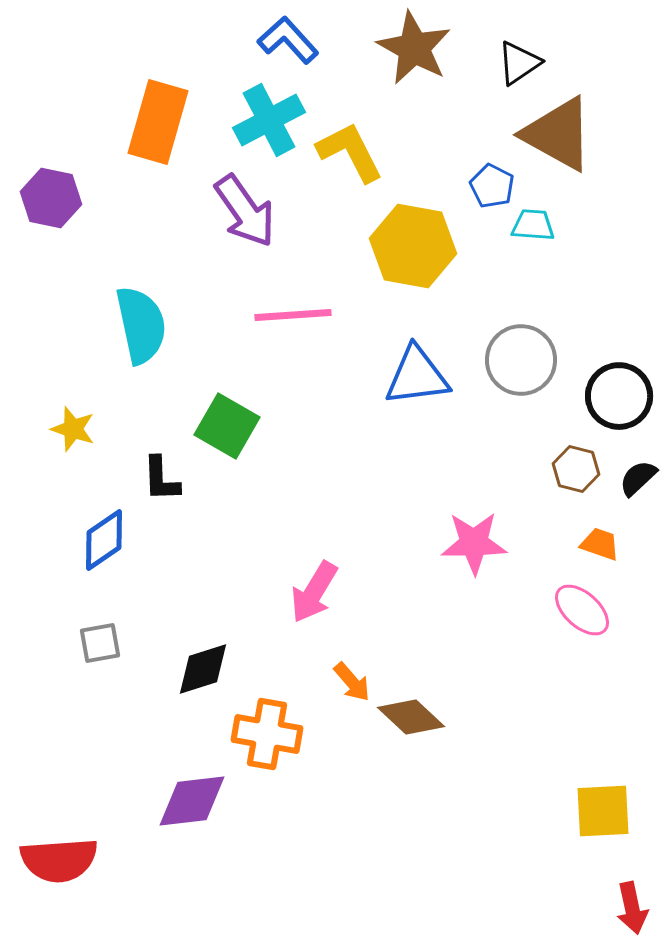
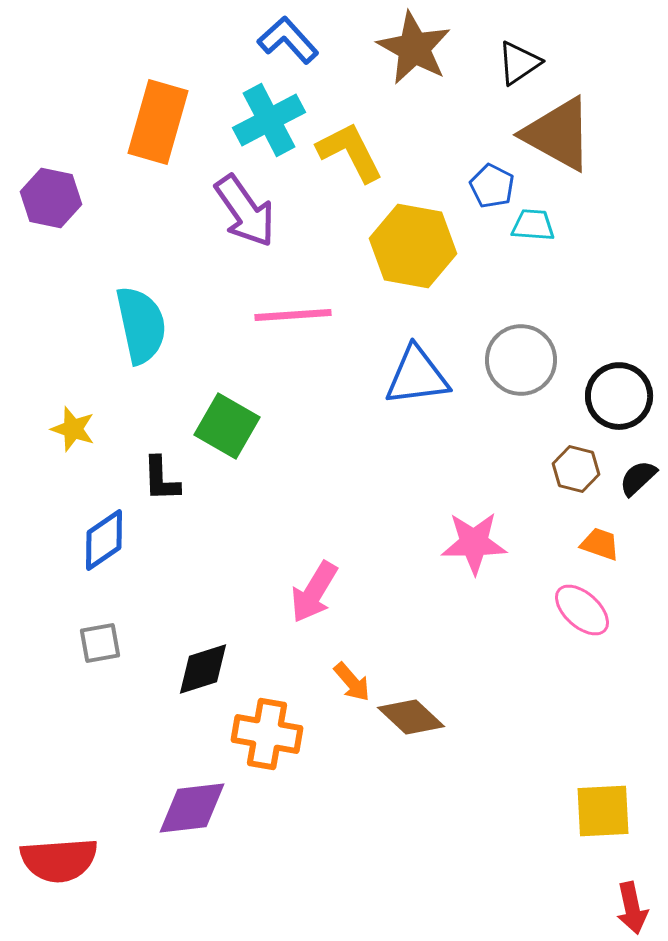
purple diamond: moved 7 px down
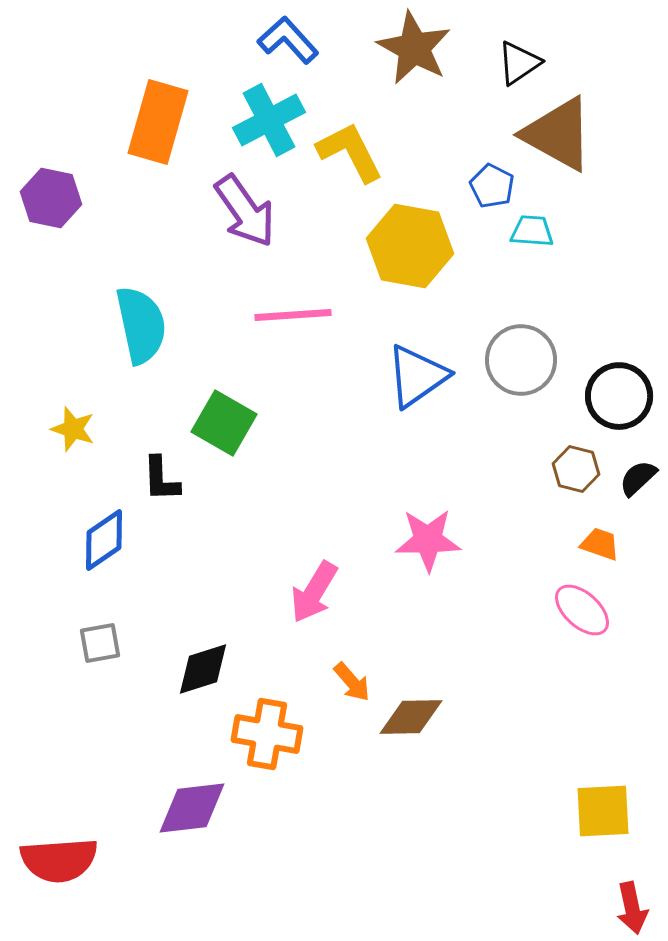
cyan trapezoid: moved 1 px left, 6 px down
yellow hexagon: moved 3 px left
blue triangle: rotated 28 degrees counterclockwise
green square: moved 3 px left, 3 px up
pink star: moved 46 px left, 3 px up
brown diamond: rotated 44 degrees counterclockwise
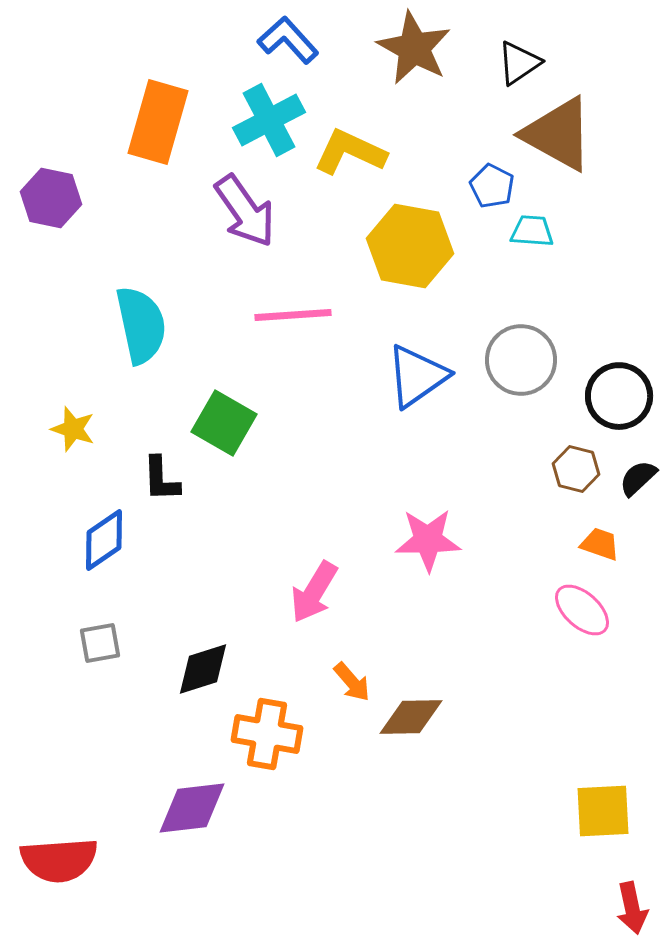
yellow L-shape: rotated 38 degrees counterclockwise
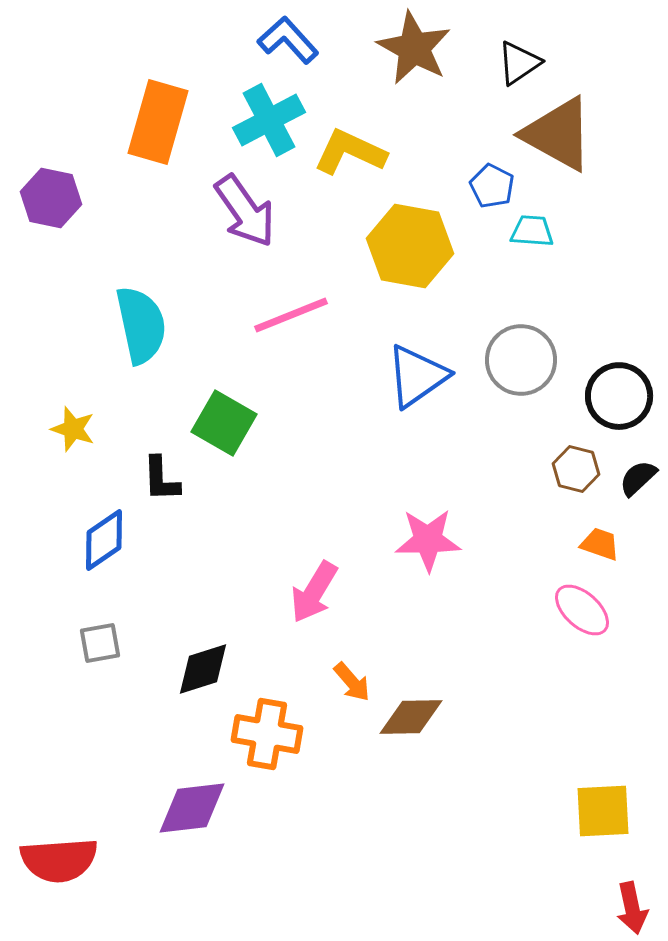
pink line: moved 2 px left; rotated 18 degrees counterclockwise
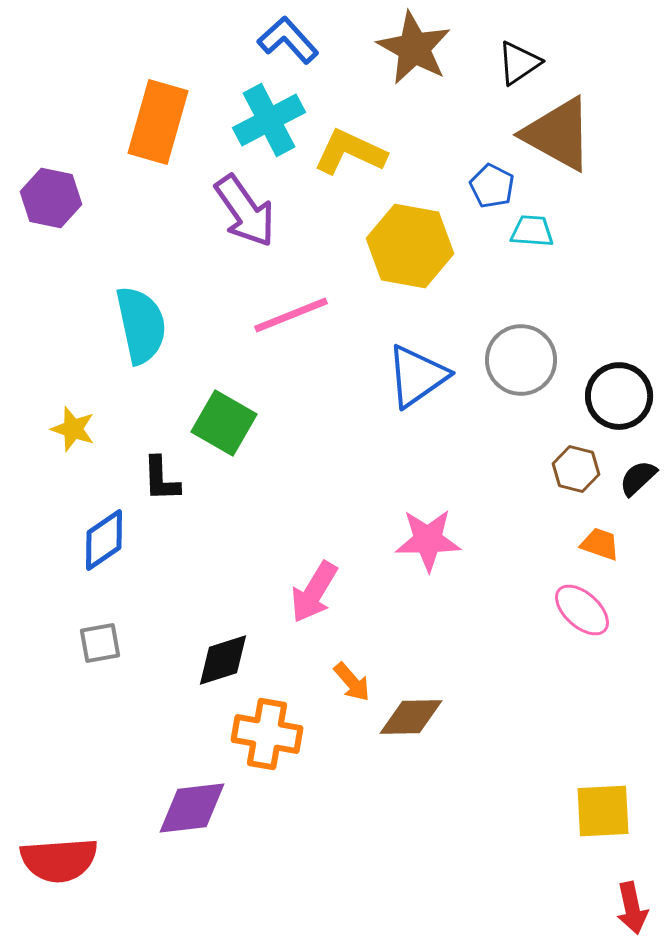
black diamond: moved 20 px right, 9 px up
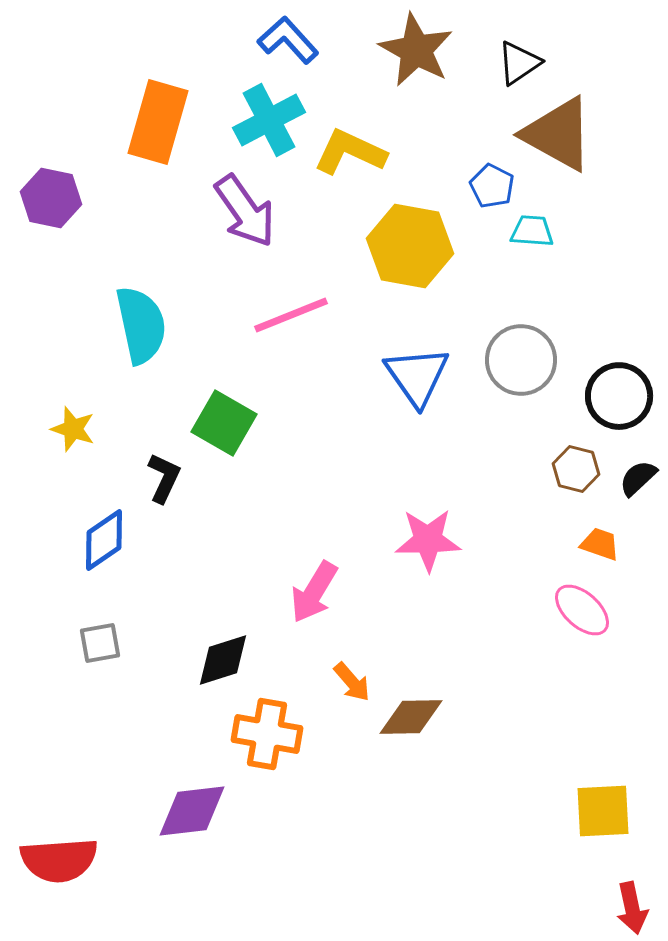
brown star: moved 2 px right, 2 px down
blue triangle: rotated 30 degrees counterclockwise
black L-shape: moved 3 px right, 1 px up; rotated 153 degrees counterclockwise
purple diamond: moved 3 px down
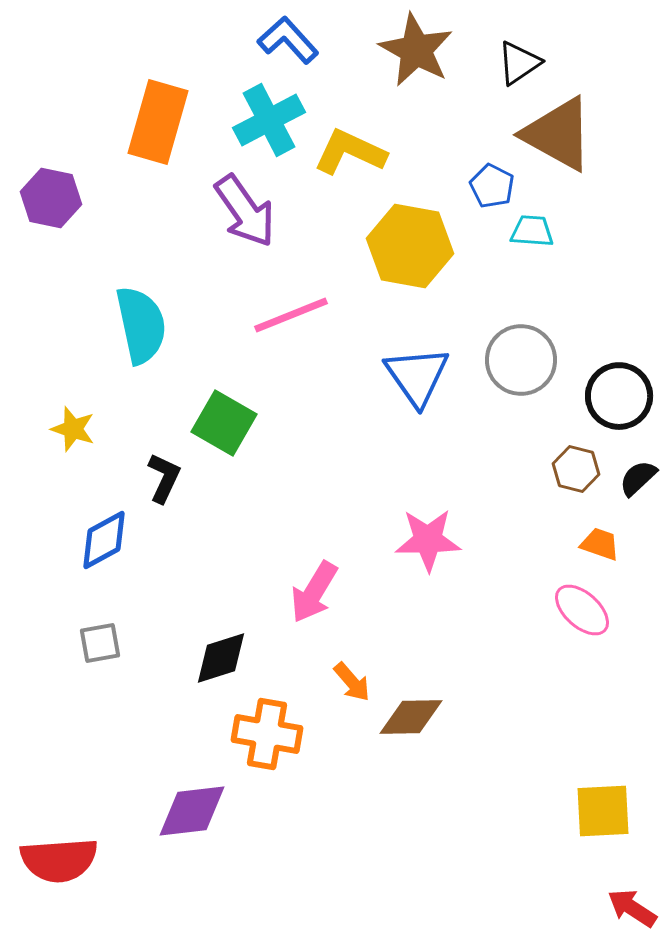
blue diamond: rotated 6 degrees clockwise
black diamond: moved 2 px left, 2 px up
red arrow: rotated 135 degrees clockwise
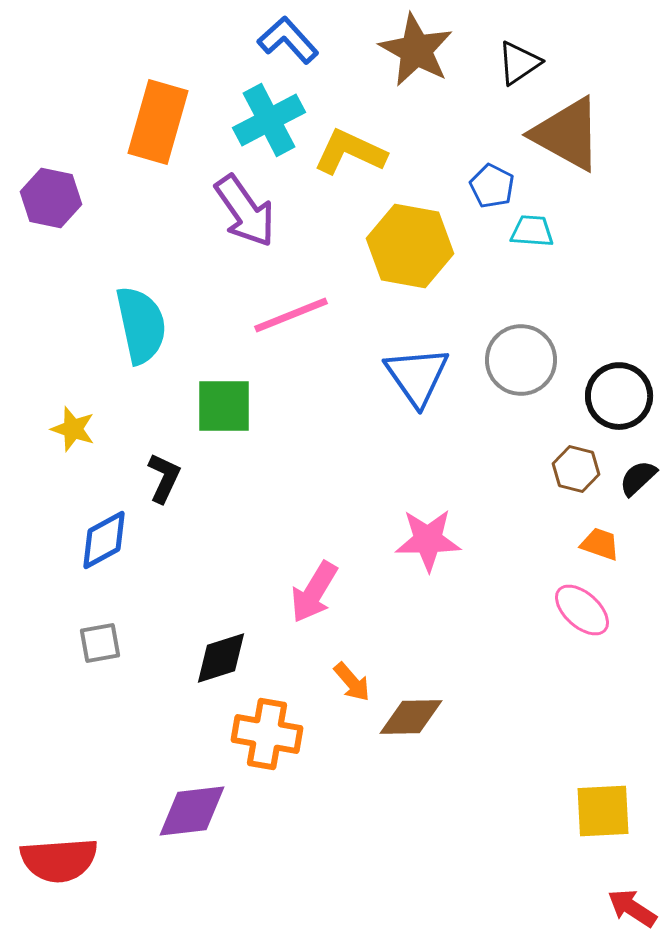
brown triangle: moved 9 px right
green square: moved 17 px up; rotated 30 degrees counterclockwise
